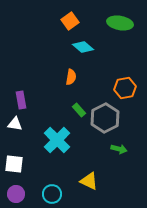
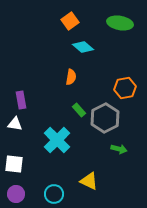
cyan circle: moved 2 px right
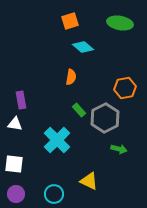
orange square: rotated 18 degrees clockwise
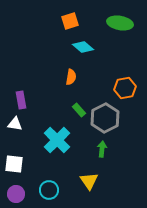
green arrow: moved 17 px left; rotated 98 degrees counterclockwise
yellow triangle: rotated 30 degrees clockwise
cyan circle: moved 5 px left, 4 px up
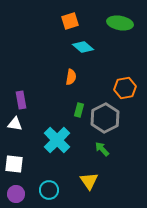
green rectangle: rotated 56 degrees clockwise
green arrow: rotated 49 degrees counterclockwise
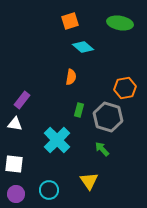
purple rectangle: moved 1 px right; rotated 48 degrees clockwise
gray hexagon: moved 3 px right, 1 px up; rotated 16 degrees counterclockwise
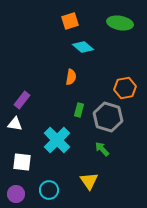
white square: moved 8 px right, 2 px up
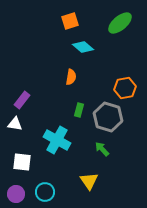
green ellipse: rotated 50 degrees counterclockwise
cyan cross: rotated 16 degrees counterclockwise
cyan circle: moved 4 px left, 2 px down
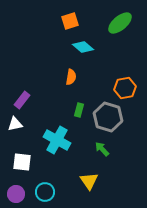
white triangle: rotated 21 degrees counterclockwise
